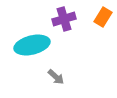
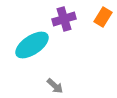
cyan ellipse: rotated 20 degrees counterclockwise
gray arrow: moved 1 px left, 9 px down
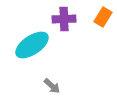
purple cross: rotated 15 degrees clockwise
gray arrow: moved 3 px left
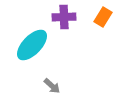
purple cross: moved 2 px up
cyan ellipse: rotated 12 degrees counterclockwise
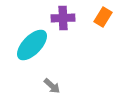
purple cross: moved 1 px left, 1 px down
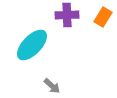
purple cross: moved 4 px right, 3 px up
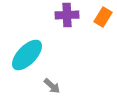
cyan ellipse: moved 5 px left, 10 px down
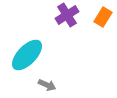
purple cross: rotated 30 degrees counterclockwise
gray arrow: moved 5 px left, 1 px up; rotated 18 degrees counterclockwise
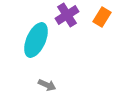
orange rectangle: moved 1 px left
cyan ellipse: moved 9 px right, 15 px up; rotated 20 degrees counterclockwise
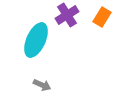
gray arrow: moved 5 px left
